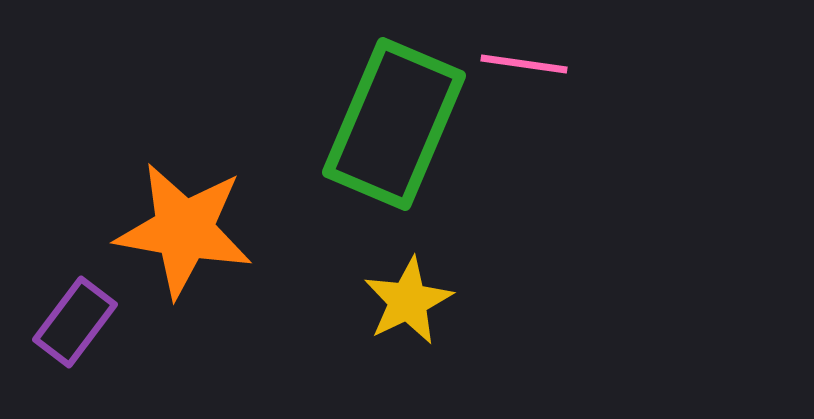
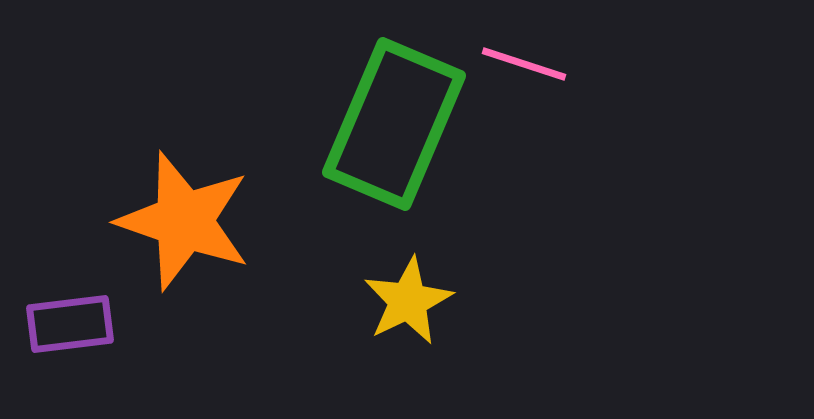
pink line: rotated 10 degrees clockwise
orange star: moved 9 px up; rotated 9 degrees clockwise
purple rectangle: moved 5 px left, 2 px down; rotated 46 degrees clockwise
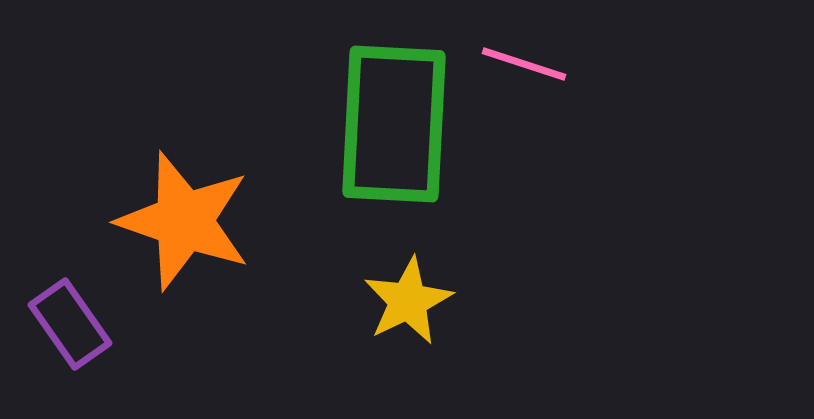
green rectangle: rotated 20 degrees counterclockwise
purple rectangle: rotated 62 degrees clockwise
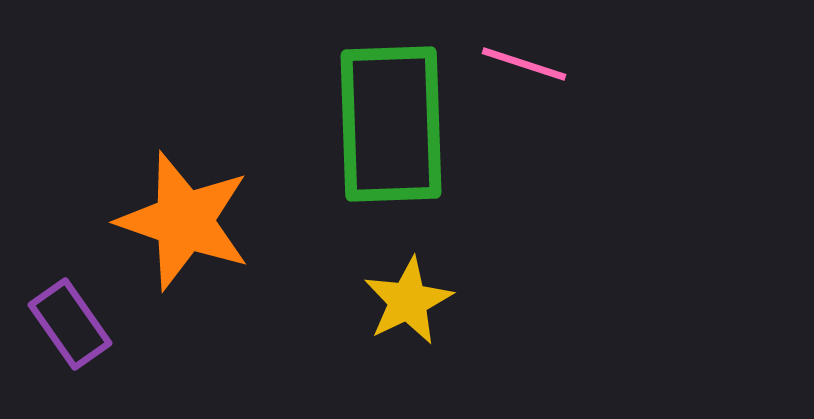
green rectangle: moved 3 px left; rotated 5 degrees counterclockwise
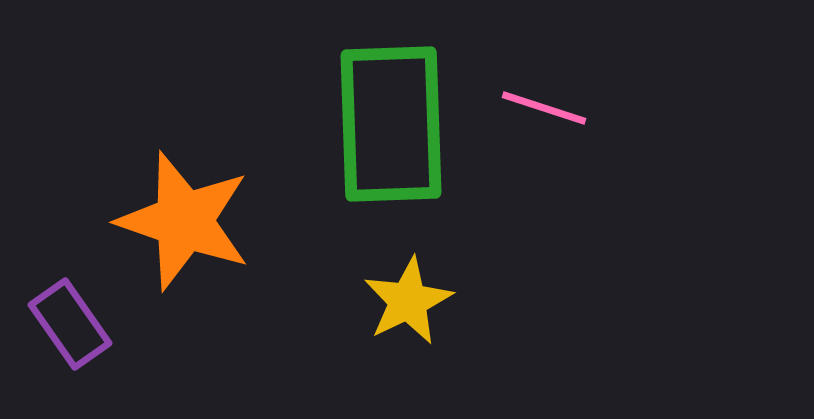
pink line: moved 20 px right, 44 px down
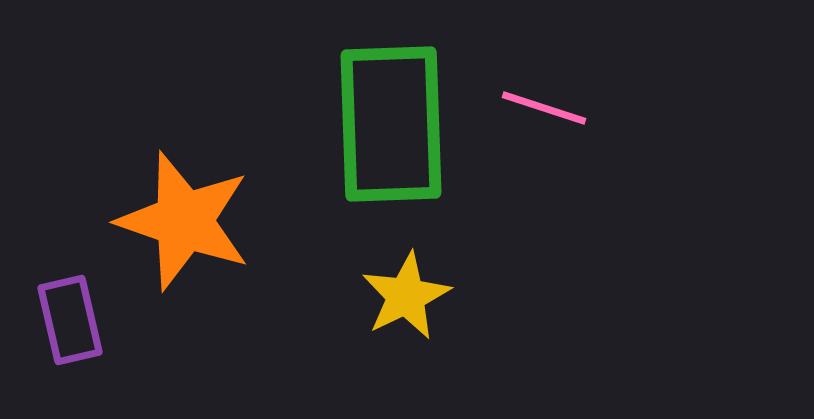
yellow star: moved 2 px left, 5 px up
purple rectangle: moved 4 px up; rotated 22 degrees clockwise
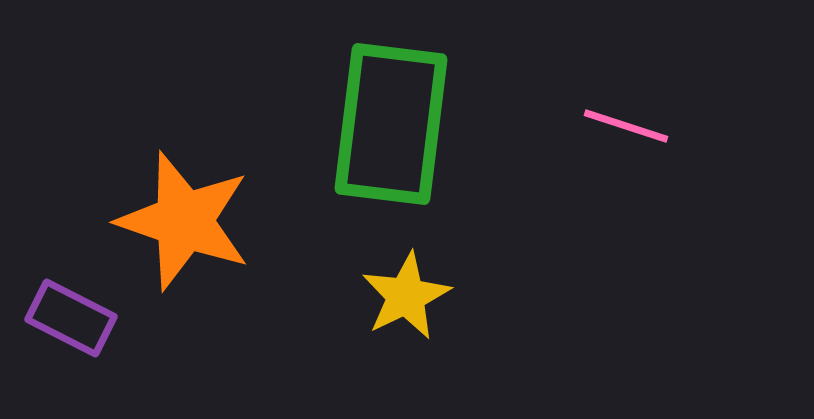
pink line: moved 82 px right, 18 px down
green rectangle: rotated 9 degrees clockwise
purple rectangle: moved 1 px right, 2 px up; rotated 50 degrees counterclockwise
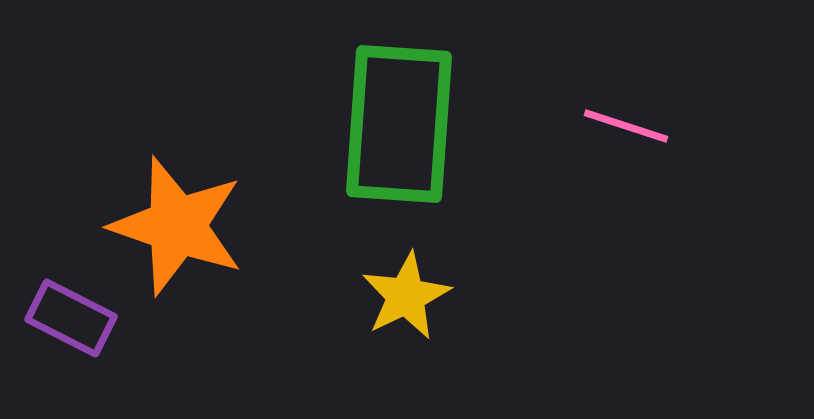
green rectangle: moved 8 px right; rotated 3 degrees counterclockwise
orange star: moved 7 px left, 5 px down
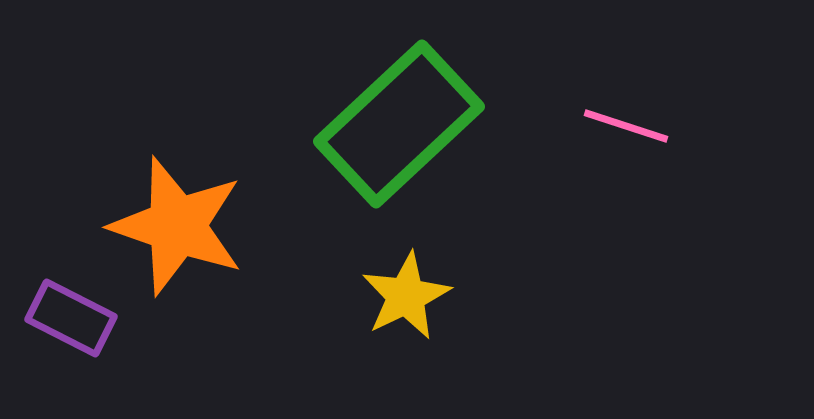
green rectangle: rotated 43 degrees clockwise
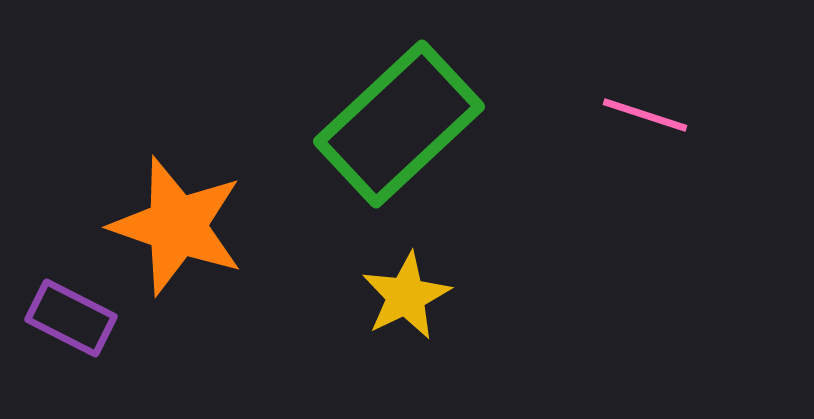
pink line: moved 19 px right, 11 px up
